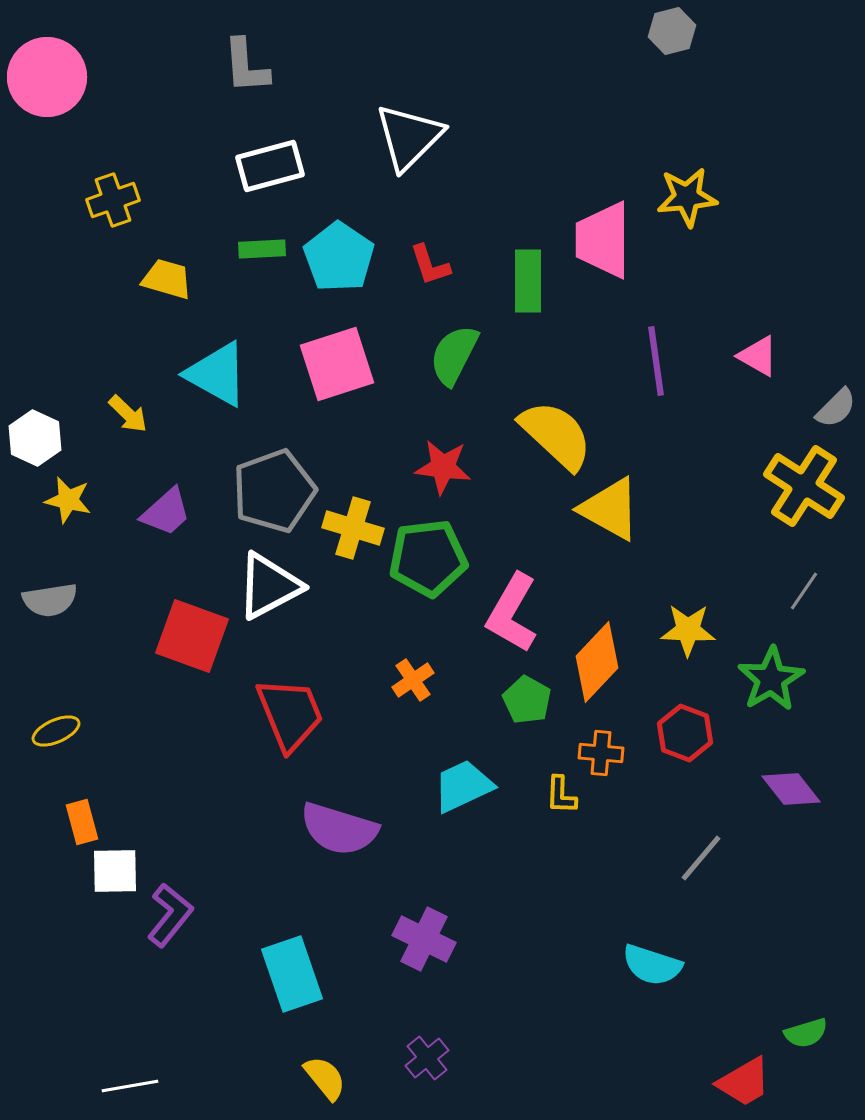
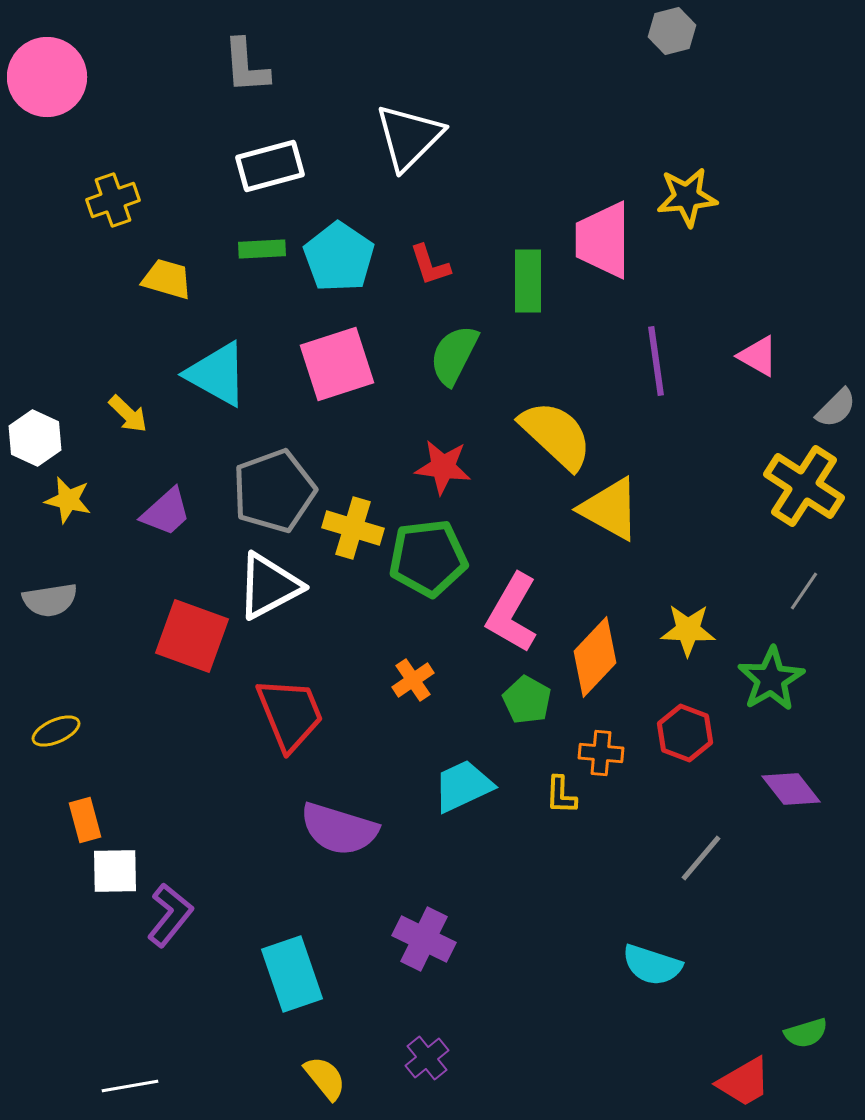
orange diamond at (597, 662): moved 2 px left, 5 px up
orange rectangle at (82, 822): moved 3 px right, 2 px up
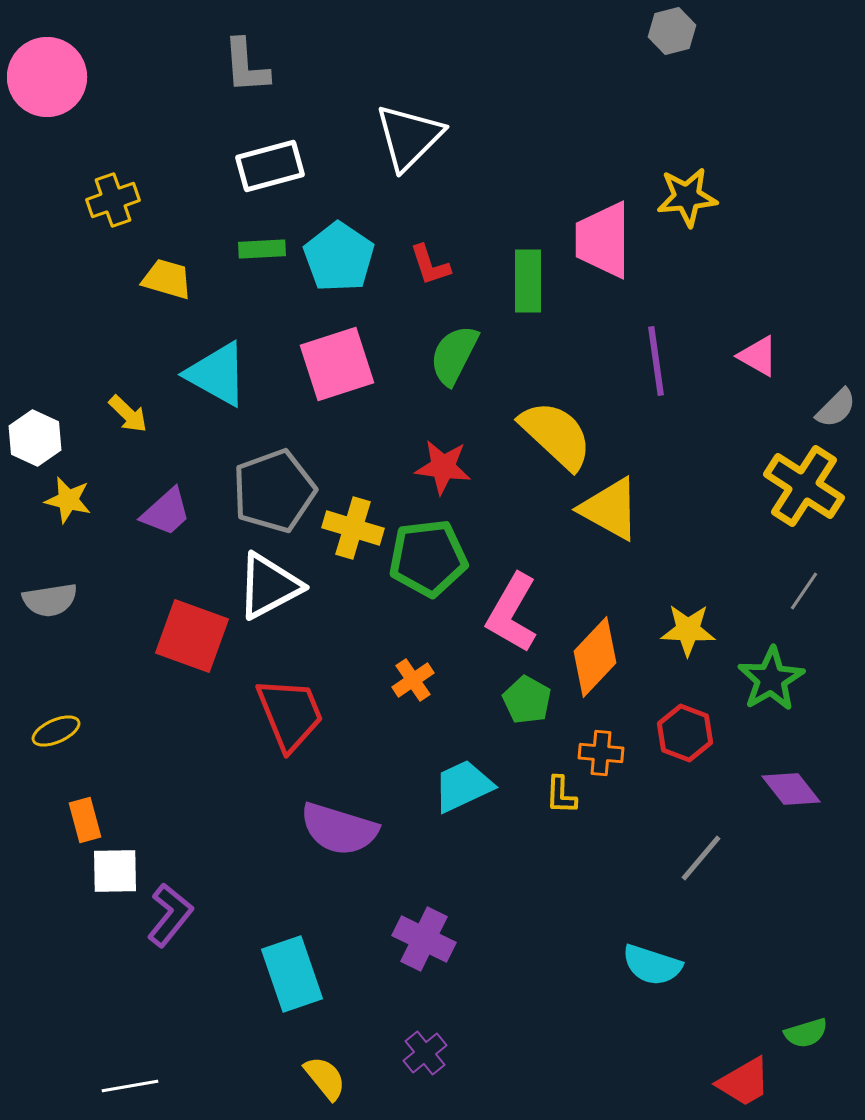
purple cross at (427, 1058): moved 2 px left, 5 px up
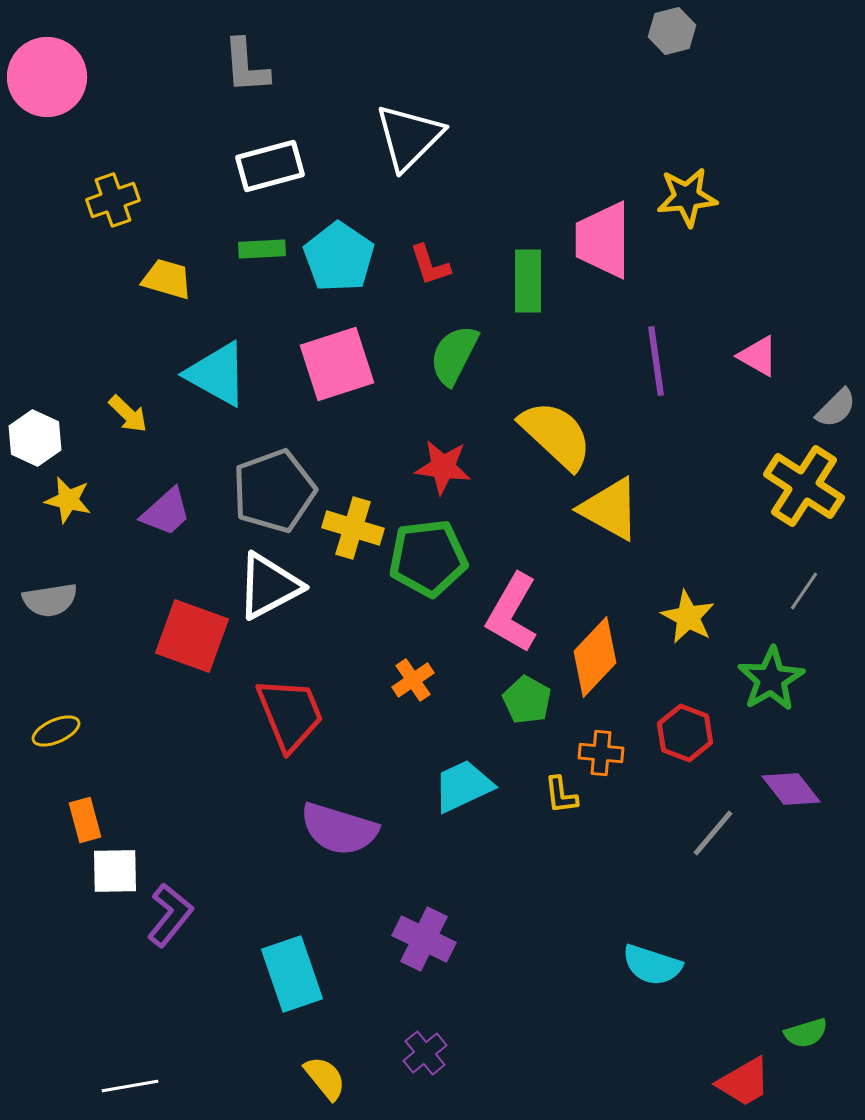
yellow star at (688, 630): moved 13 px up; rotated 26 degrees clockwise
yellow L-shape at (561, 795): rotated 9 degrees counterclockwise
gray line at (701, 858): moved 12 px right, 25 px up
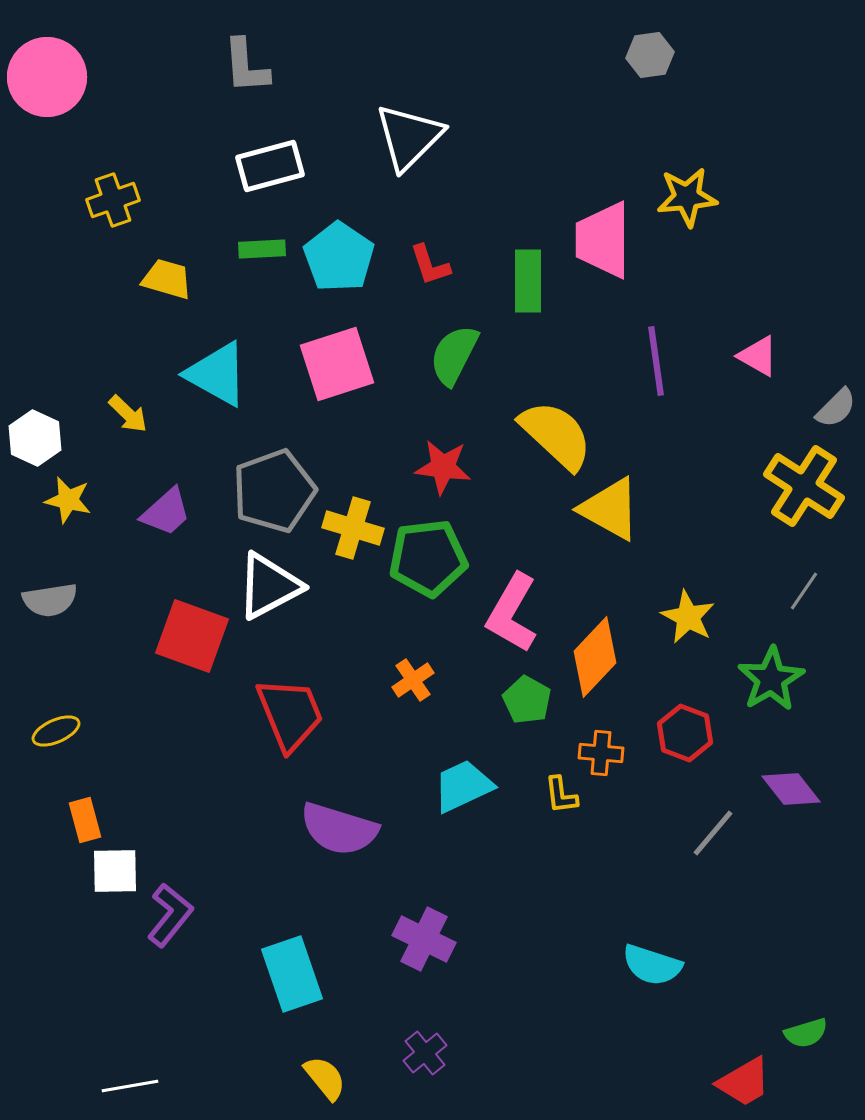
gray hexagon at (672, 31): moved 22 px left, 24 px down; rotated 6 degrees clockwise
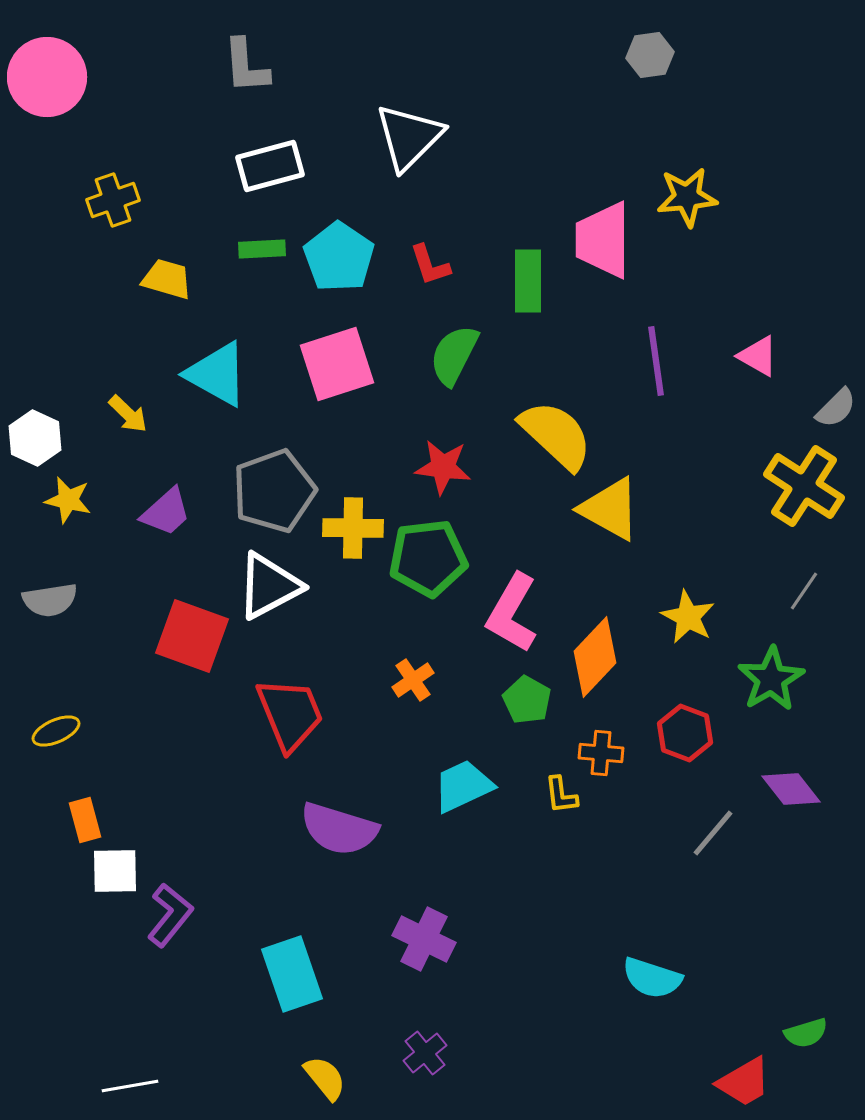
yellow cross at (353, 528): rotated 16 degrees counterclockwise
cyan semicircle at (652, 965): moved 13 px down
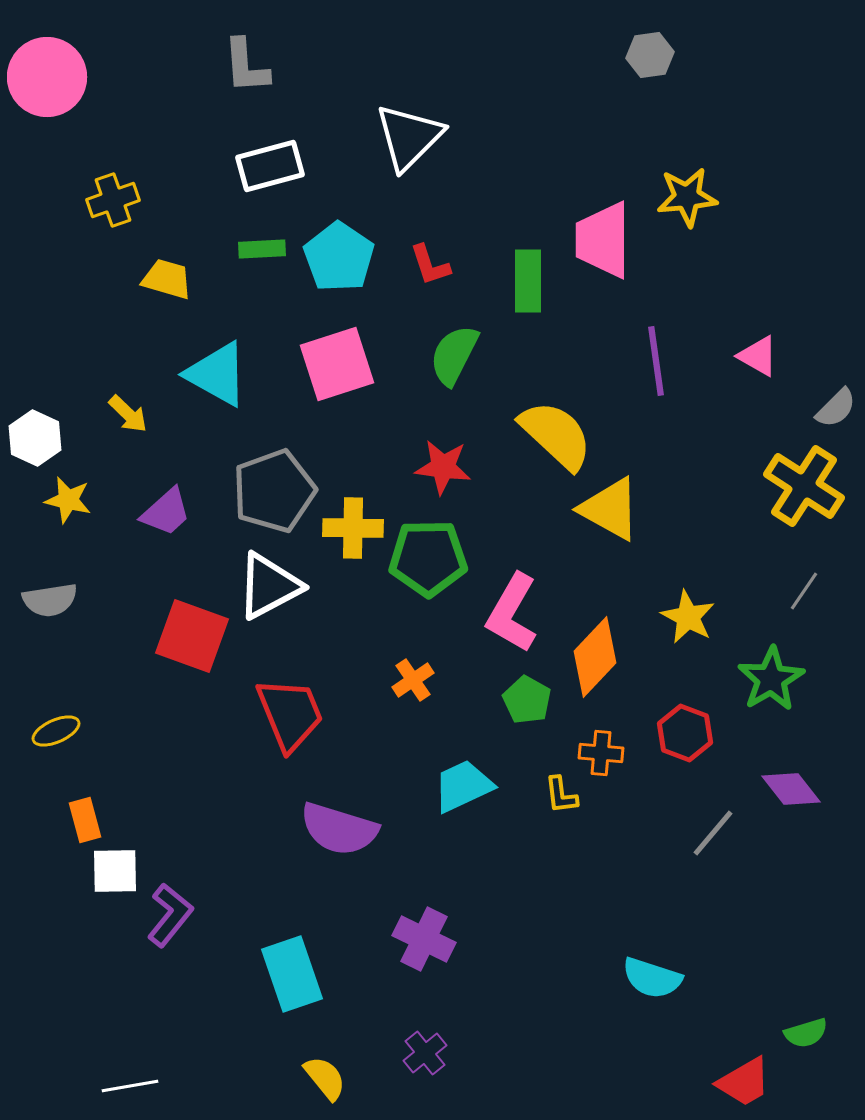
green pentagon at (428, 558): rotated 6 degrees clockwise
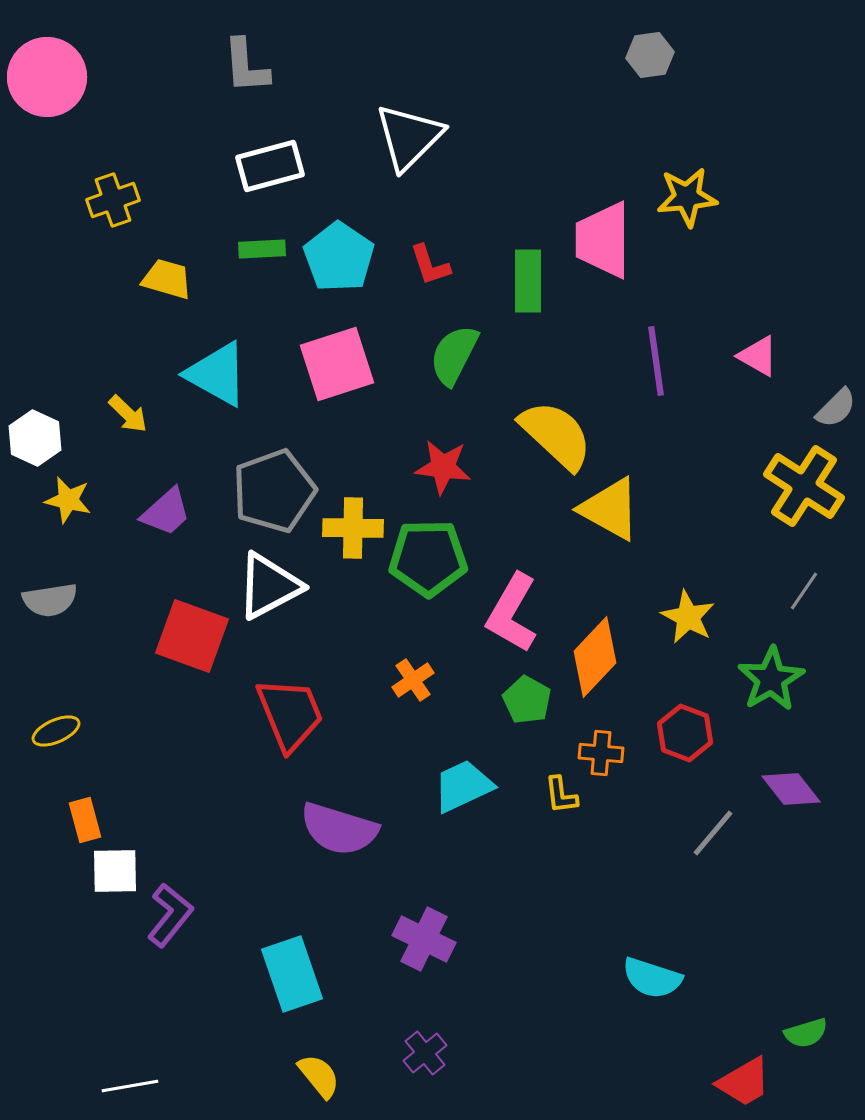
yellow semicircle at (325, 1078): moved 6 px left, 2 px up
